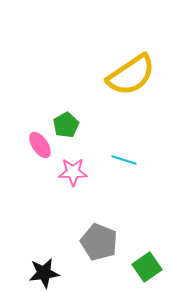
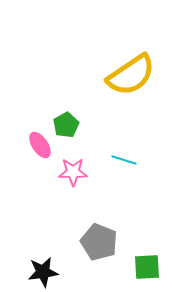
green square: rotated 32 degrees clockwise
black star: moved 1 px left, 1 px up
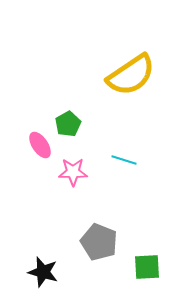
green pentagon: moved 2 px right, 1 px up
black star: rotated 24 degrees clockwise
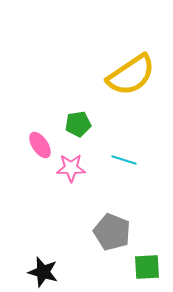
green pentagon: moved 10 px right; rotated 20 degrees clockwise
pink star: moved 2 px left, 4 px up
gray pentagon: moved 13 px right, 10 px up
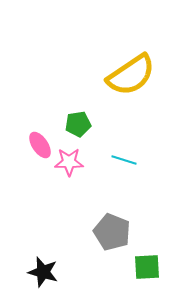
pink star: moved 2 px left, 6 px up
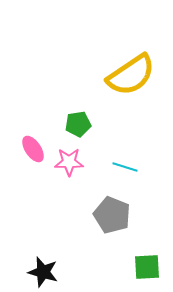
pink ellipse: moved 7 px left, 4 px down
cyan line: moved 1 px right, 7 px down
gray pentagon: moved 17 px up
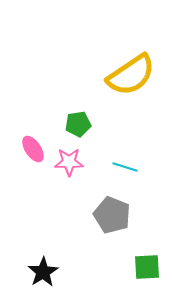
black star: rotated 24 degrees clockwise
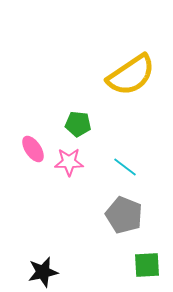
green pentagon: rotated 15 degrees clockwise
cyan line: rotated 20 degrees clockwise
gray pentagon: moved 12 px right
green square: moved 2 px up
black star: rotated 20 degrees clockwise
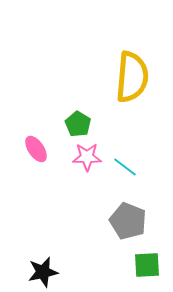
yellow semicircle: moved 1 px right, 2 px down; rotated 51 degrees counterclockwise
green pentagon: rotated 25 degrees clockwise
pink ellipse: moved 3 px right
pink star: moved 18 px right, 5 px up
gray pentagon: moved 4 px right, 6 px down
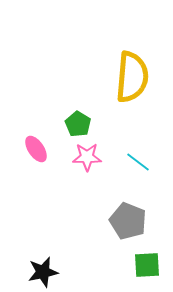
cyan line: moved 13 px right, 5 px up
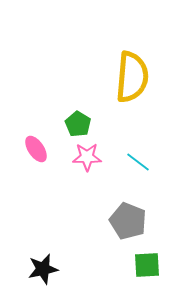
black star: moved 3 px up
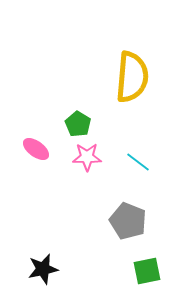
pink ellipse: rotated 20 degrees counterclockwise
green square: moved 6 px down; rotated 8 degrees counterclockwise
